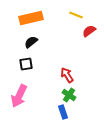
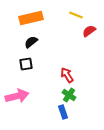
pink arrow: moved 2 px left; rotated 130 degrees counterclockwise
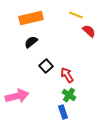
red semicircle: rotated 80 degrees clockwise
black square: moved 20 px right, 2 px down; rotated 32 degrees counterclockwise
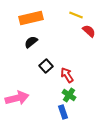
pink arrow: moved 2 px down
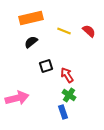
yellow line: moved 12 px left, 16 px down
black square: rotated 24 degrees clockwise
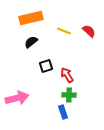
green cross: rotated 32 degrees counterclockwise
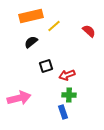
orange rectangle: moved 2 px up
yellow line: moved 10 px left, 5 px up; rotated 64 degrees counterclockwise
red arrow: rotated 77 degrees counterclockwise
pink arrow: moved 2 px right
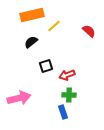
orange rectangle: moved 1 px right, 1 px up
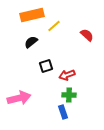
red semicircle: moved 2 px left, 4 px down
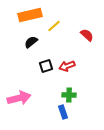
orange rectangle: moved 2 px left
red arrow: moved 9 px up
